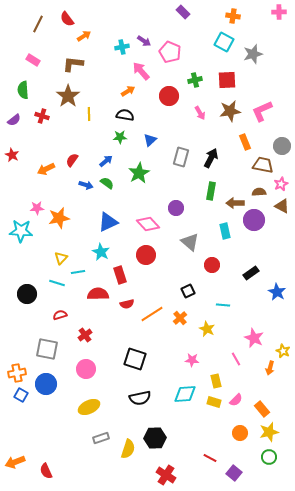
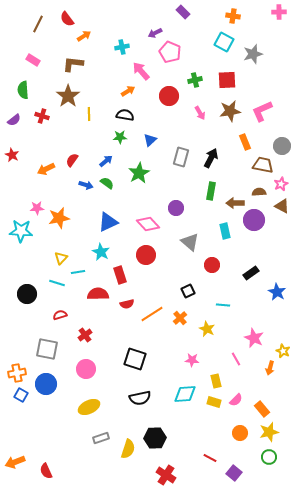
purple arrow at (144, 41): moved 11 px right, 8 px up; rotated 120 degrees clockwise
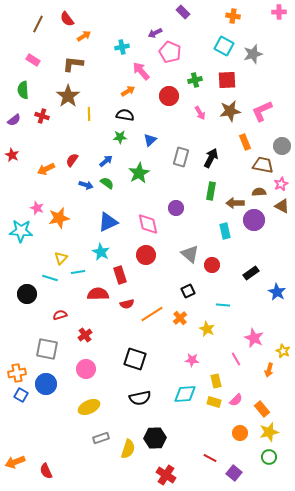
cyan square at (224, 42): moved 4 px down
pink star at (37, 208): rotated 24 degrees clockwise
pink diamond at (148, 224): rotated 30 degrees clockwise
gray triangle at (190, 242): moved 12 px down
cyan line at (57, 283): moved 7 px left, 5 px up
orange arrow at (270, 368): moved 1 px left, 2 px down
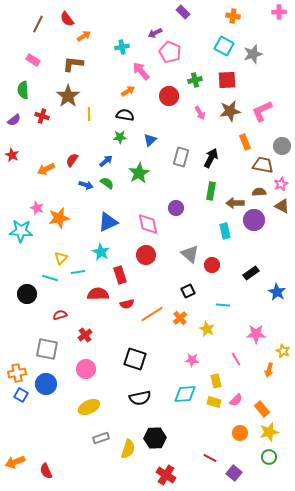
pink star at (254, 338): moved 2 px right, 4 px up; rotated 24 degrees counterclockwise
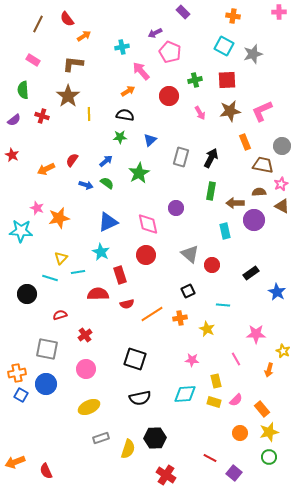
orange cross at (180, 318): rotated 32 degrees clockwise
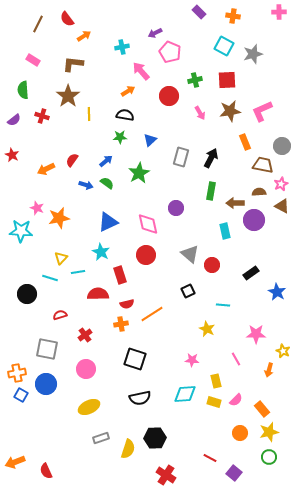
purple rectangle at (183, 12): moved 16 px right
orange cross at (180, 318): moved 59 px left, 6 px down
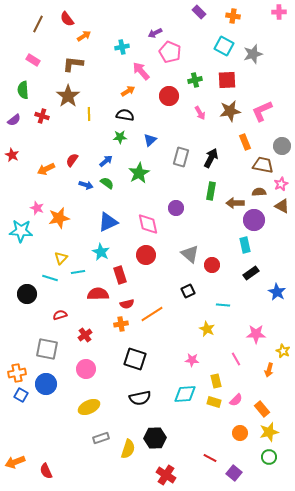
cyan rectangle at (225, 231): moved 20 px right, 14 px down
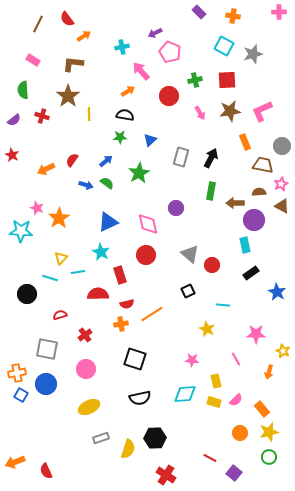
orange star at (59, 218): rotated 20 degrees counterclockwise
orange arrow at (269, 370): moved 2 px down
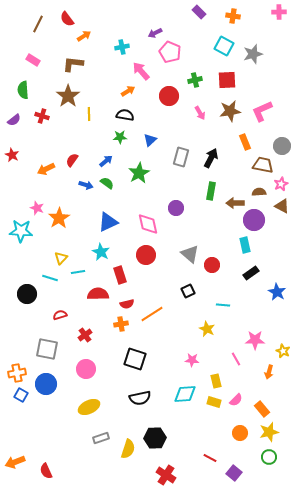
pink star at (256, 334): moved 1 px left, 6 px down
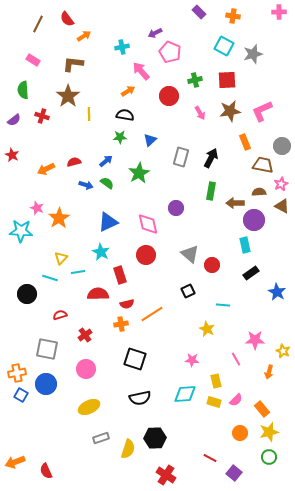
red semicircle at (72, 160): moved 2 px right, 2 px down; rotated 40 degrees clockwise
